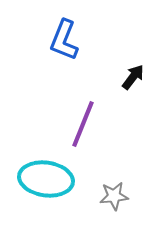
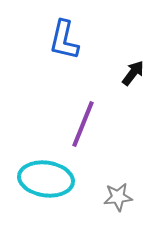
blue L-shape: rotated 9 degrees counterclockwise
black arrow: moved 4 px up
gray star: moved 4 px right, 1 px down
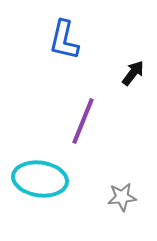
purple line: moved 3 px up
cyan ellipse: moved 6 px left
gray star: moved 4 px right
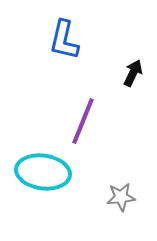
black arrow: rotated 12 degrees counterclockwise
cyan ellipse: moved 3 px right, 7 px up
gray star: moved 1 px left
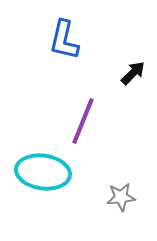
black arrow: rotated 20 degrees clockwise
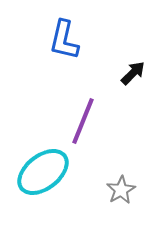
cyan ellipse: rotated 46 degrees counterclockwise
gray star: moved 7 px up; rotated 24 degrees counterclockwise
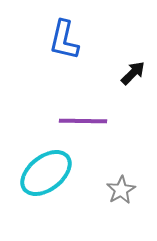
purple line: rotated 69 degrees clockwise
cyan ellipse: moved 3 px right, 1 px down
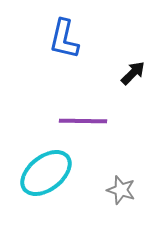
blue L-shape: moved 1 px up
gray star: rotated 24 degrees counterclockwise
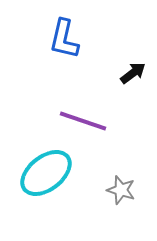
black arrow: rotated 8 degrees clockwise
purple line: rotated 18 degrees clockwise
